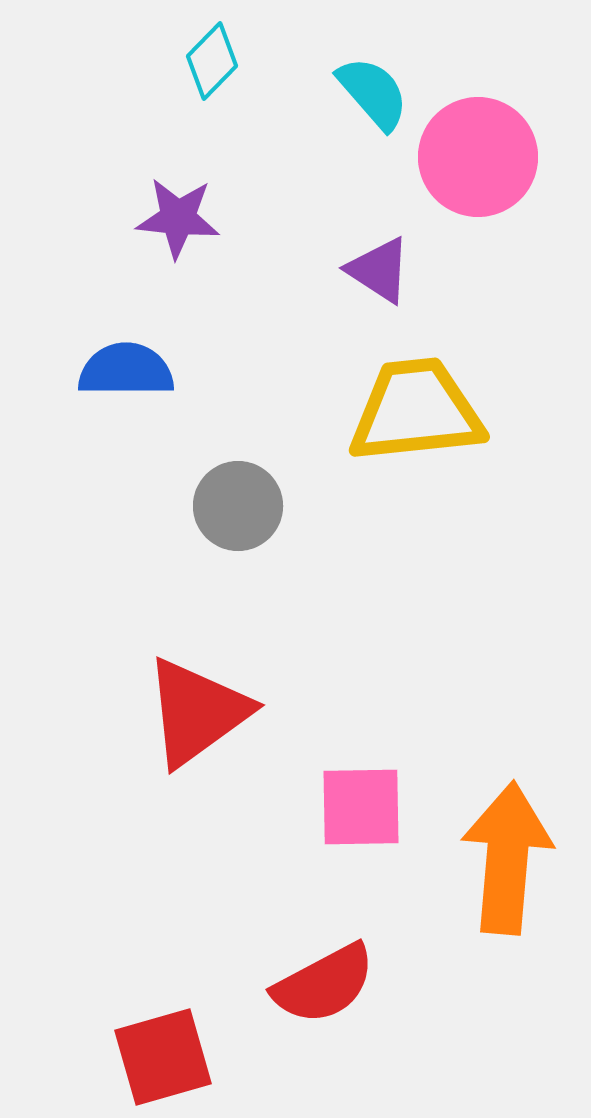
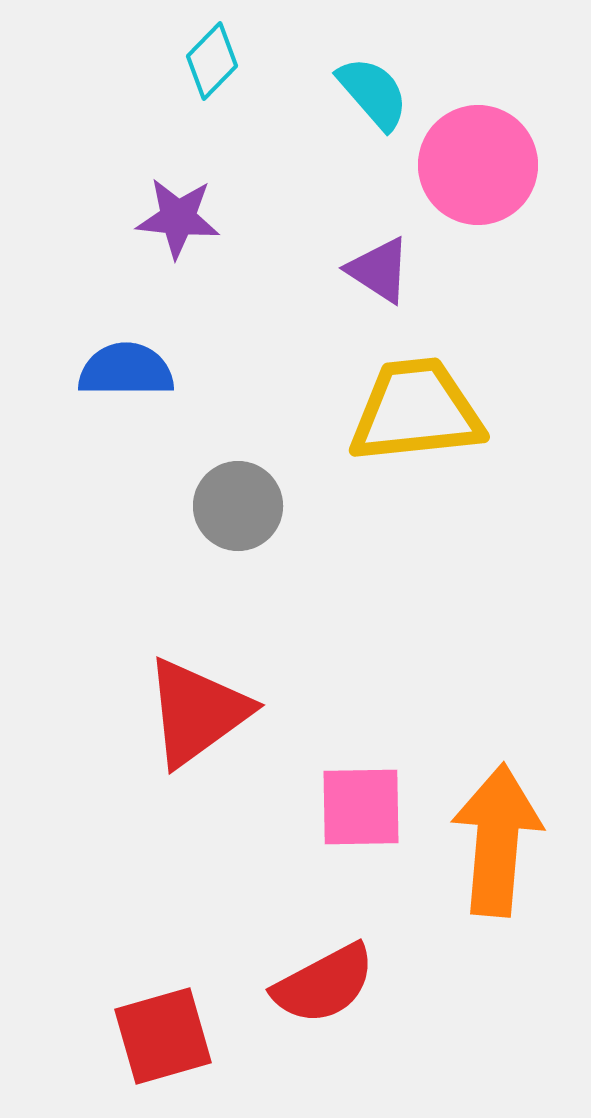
pink circle: moved 8 px down
orange arrow: moved 10 px left, 18 px up
red square: moved 21 px up
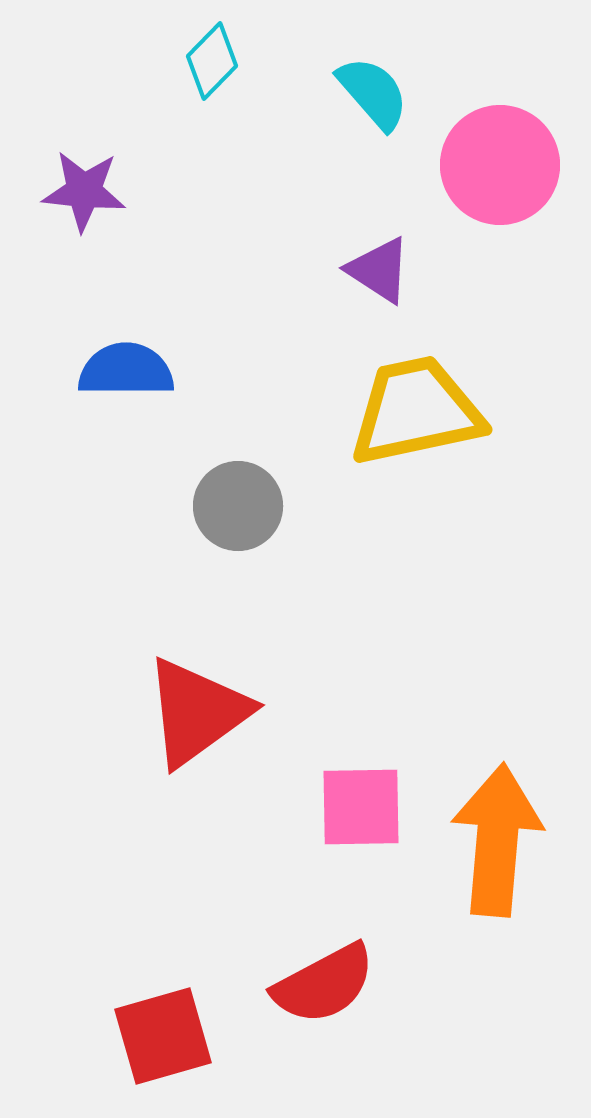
pink circle: moved 22 px right
purple star: moved 94 px left, 27 px up
yellow trapezoid: rotated 6 degrees counterclockwise
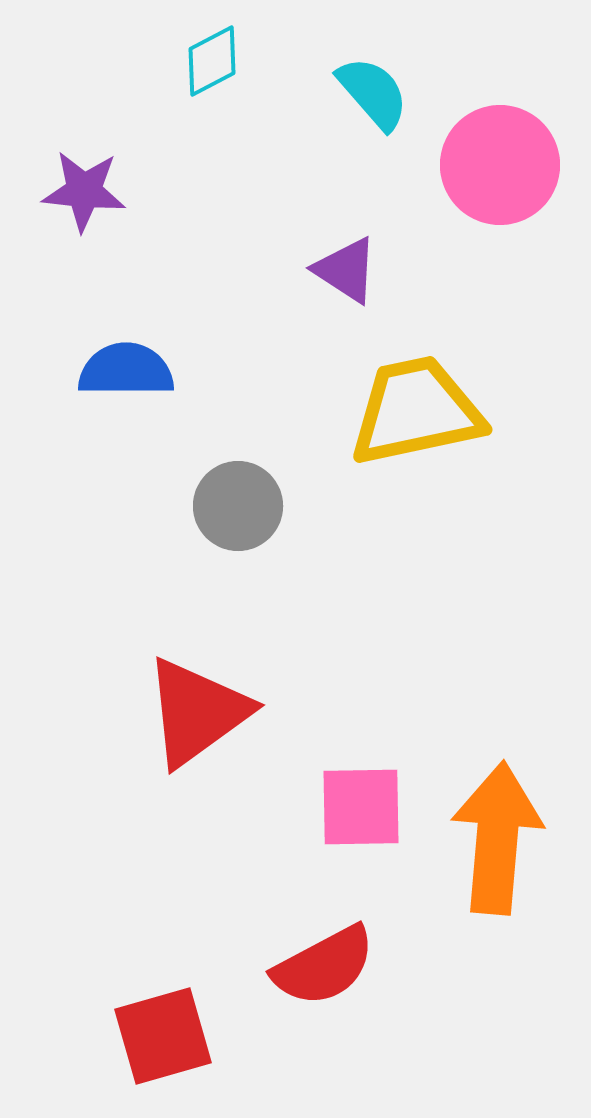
cyan diamond: rotated 18 degrees clockwise
purple triangle: moved 33 px left
orange arrow: moved 2 px up
red semicircle: moved 18 px up
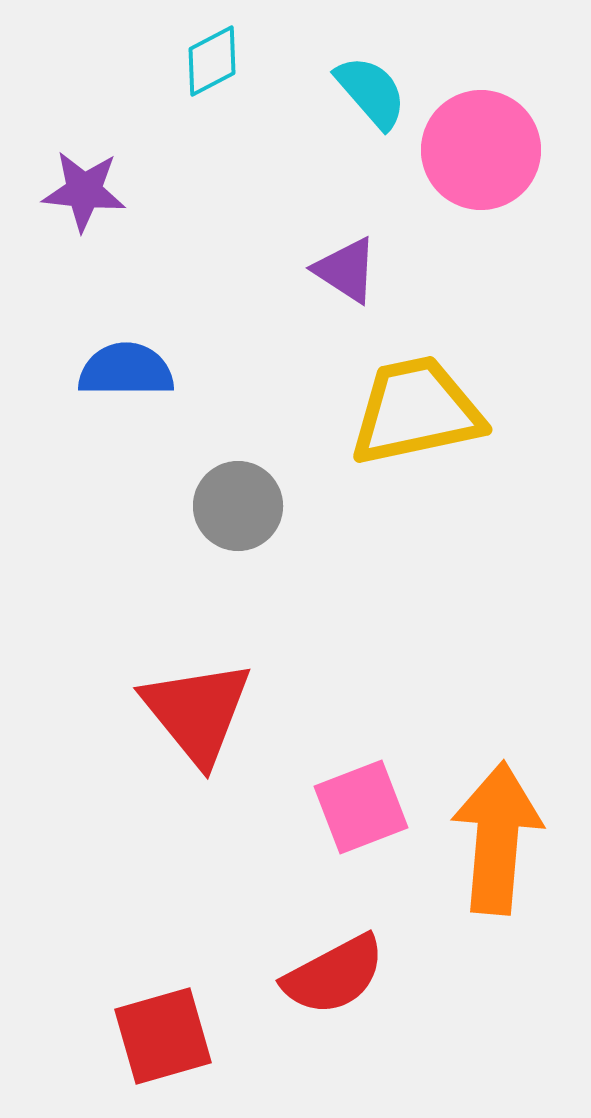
cyan semicircle: moved 2 px left, 1 px up
pink circle: moved 19 px left, 15 px up
red triangle: rotated 33 degrees counterclockwise
pink square: rotated 20 degrees counterclockwise
red semicircle: moved 10 px right, 9 px down
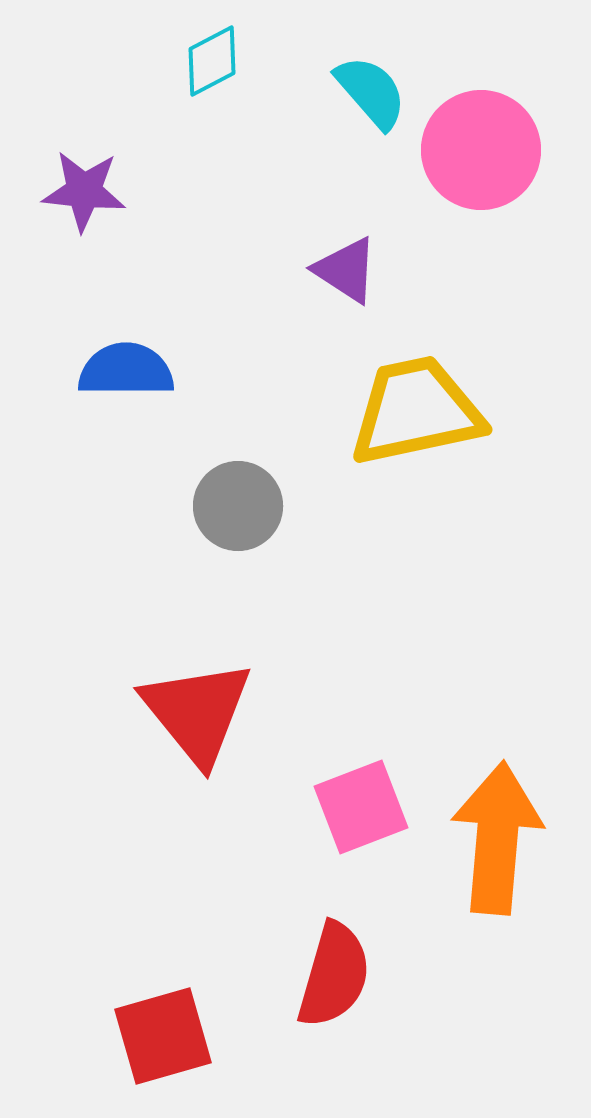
red semicircle: rotated 46 degrees counterclockwise
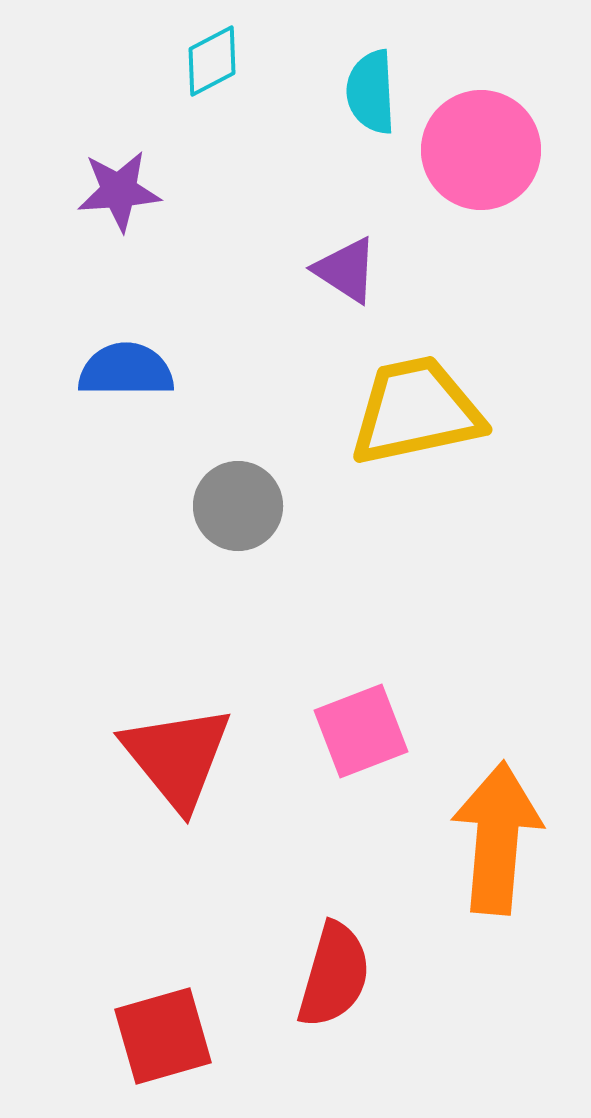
cyan semicircle: rotated 142 degrees counterclockwise
purple star: moved 35 px right; rotated 10 degrees counterclockwise
red triangle: moved 20 px left, 45 px down
pink square: moved 76 px up
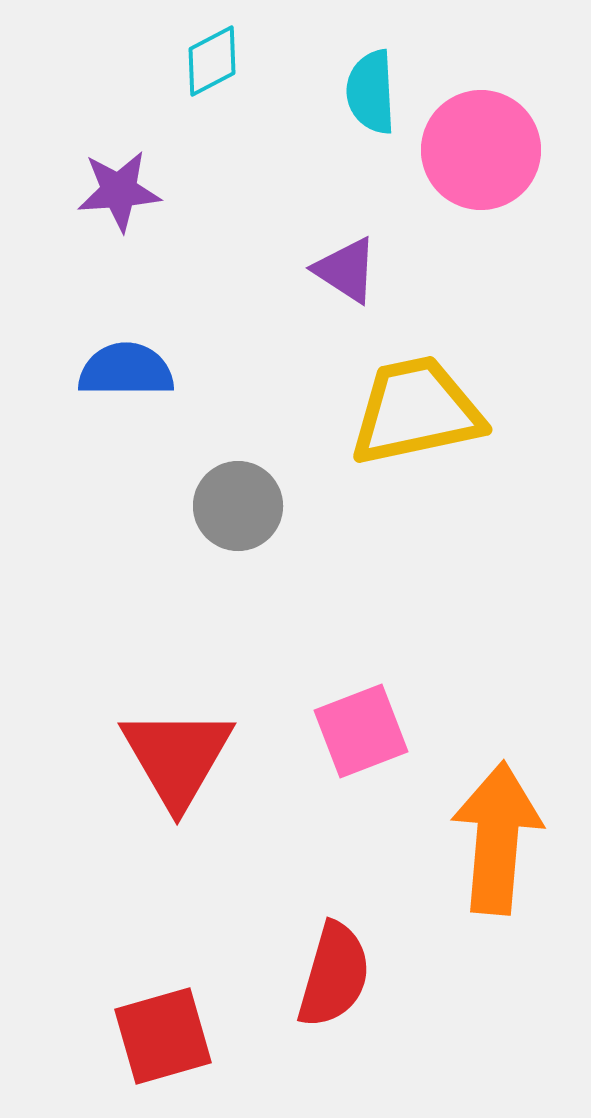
red triangle: rotated 9 degrees clockwise
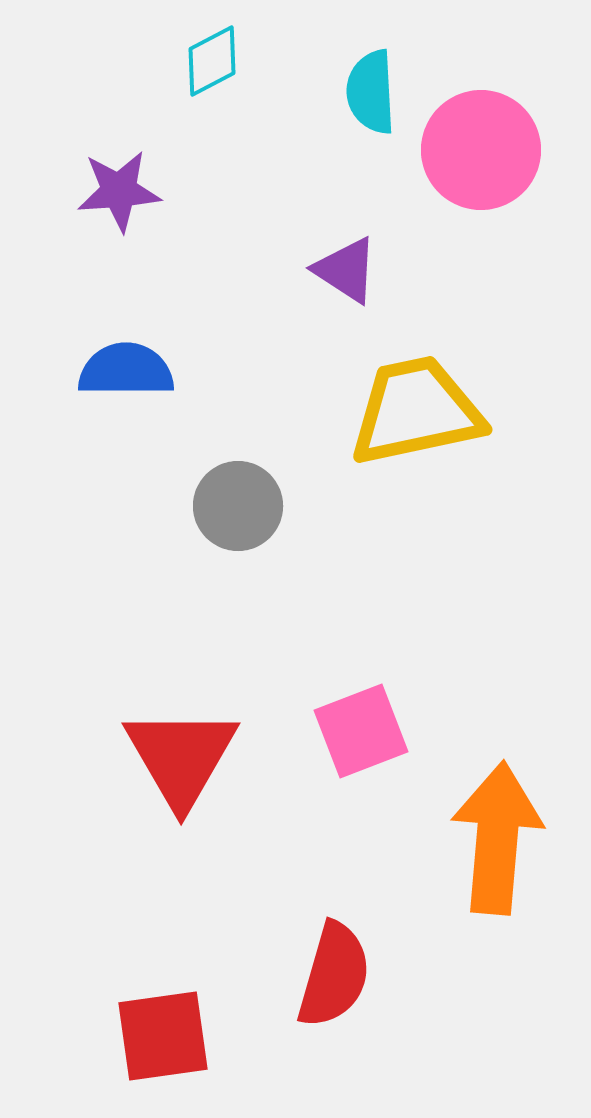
red triangle: moved 4 px right
red square: rotated 8 degrees clockwise
